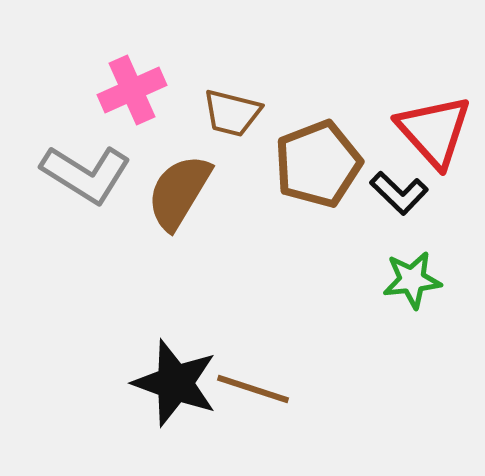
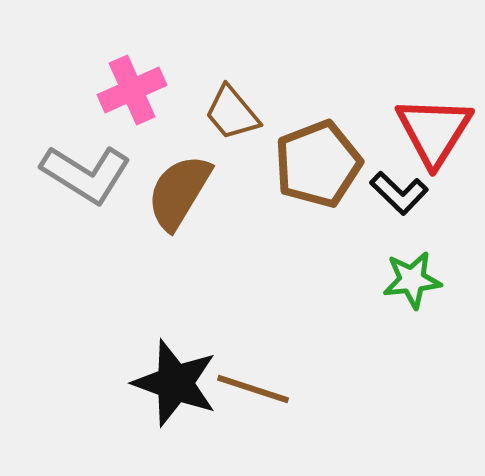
brown trapezoid: rotated 36 degrees clockwise
red triangle: rotated 14 degrees clockwise
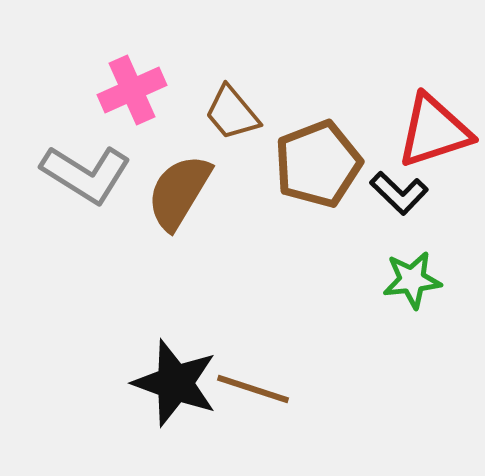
red triangle: rotated 40 degrees clockwise
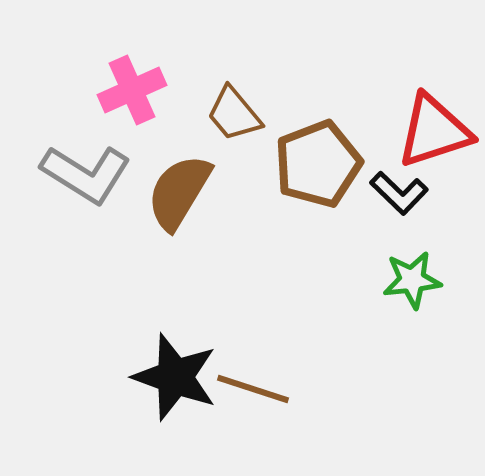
brown trapezoid: moved 2 px right, 1 px down
black star: moved 6 px up
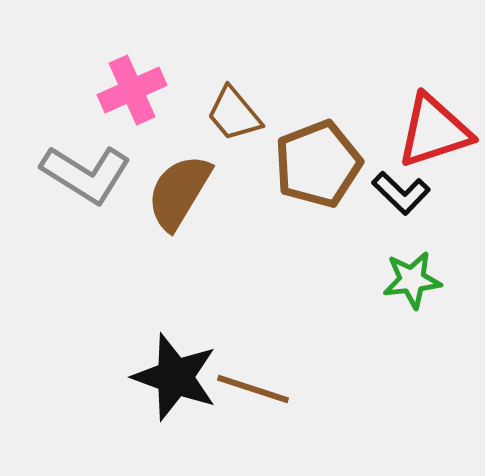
black L-shape: moved 2 px right
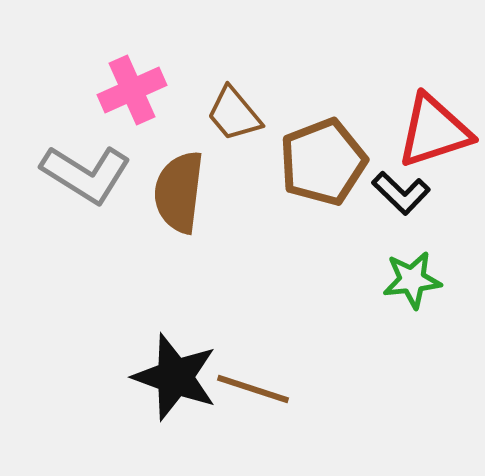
brown pentagon: moved 5 px right, 2 px up
brown semicircle: rotated 24 degrees counterclockwise
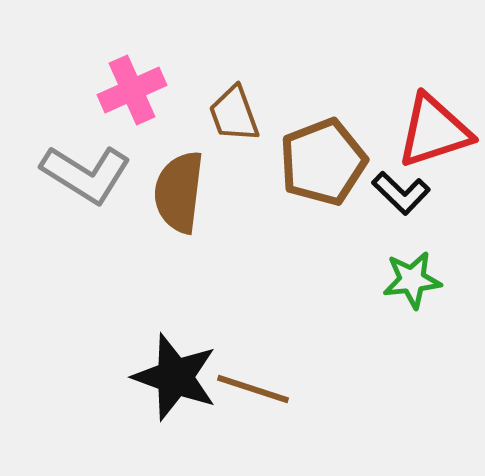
brown trapezoid: rotated 20 degrees clockwise
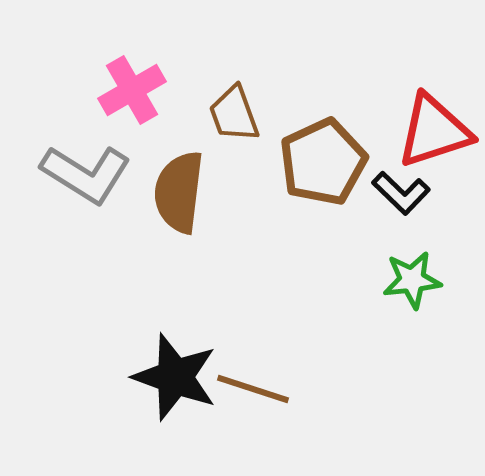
pink cross: rotated 6 degrees counterclockwise
brown pentagon: rotated 4 degrees counterclockwise
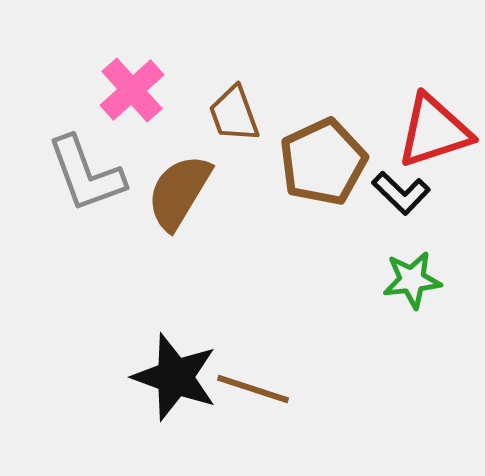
pink cross: rotated 12 degrees counterclockwise
gray L-shape: rotated 38 degrees clockwise
brown semicircle: rotated 24 degrees clockwise
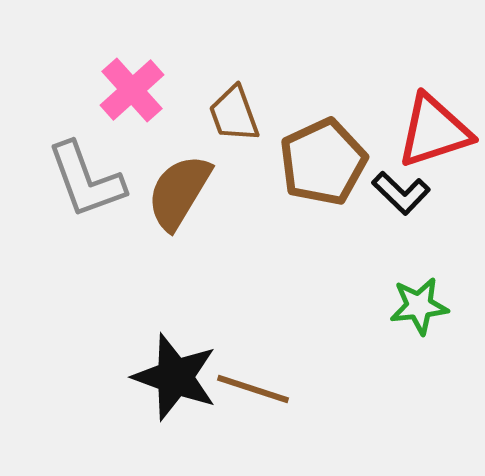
gray L-shape: moved 6 px down
green star: moved 7 px right, 26 px down
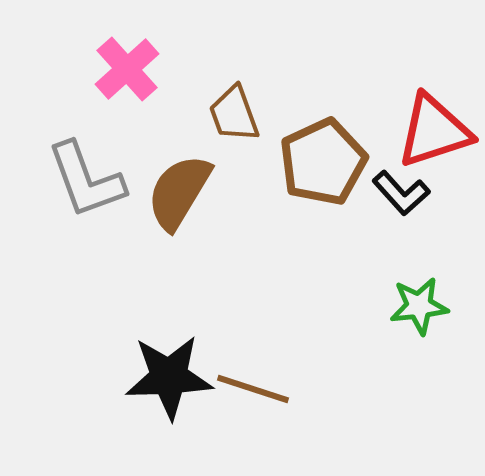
pink cross: moved 5 px left, 21 px up
black L-shape: rotated 4 degrees clockwise
black star: moved 6 px left; rotated 22 degrees counterclockwise
